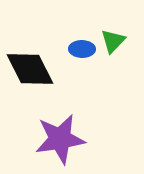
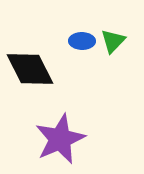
blue ellipse: moved 8 px up
purple star: rotated 15 degrees counterclockwise
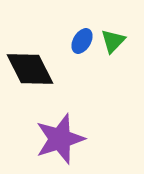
blue ellipse: rotated 60 degrees counterclockwise
purple star: rotated 6 degrees clockwise
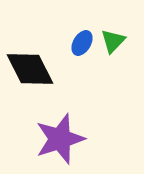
blue ellipse: moved 2 px down
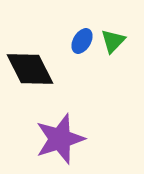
blue ellipse: moved 2 px up
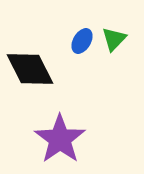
green triangle: moved 1 px right, 2 px up
purple star: rotated 18 degrees counterclockwise
